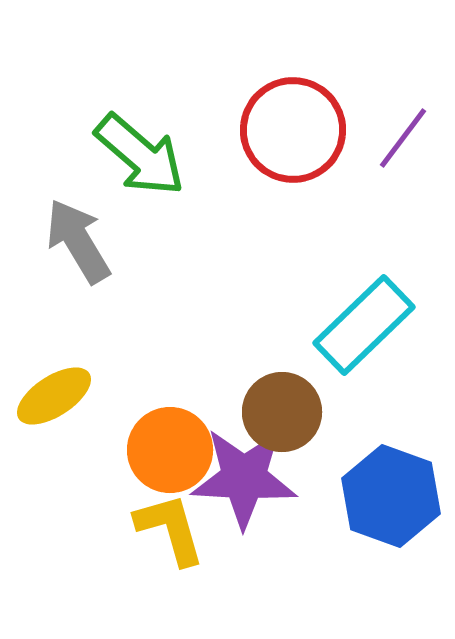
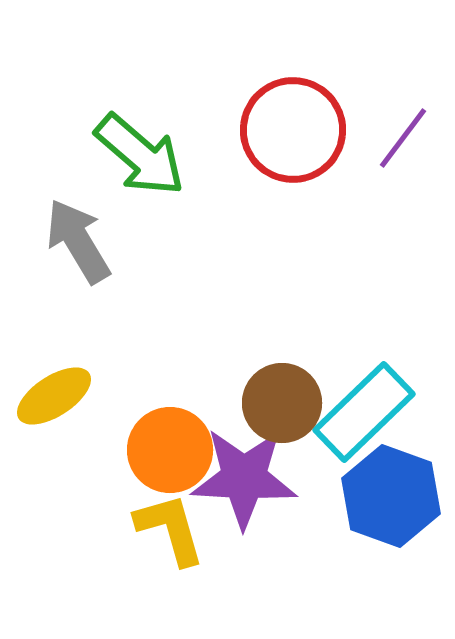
cyan rectangle: moved 87 px down
brown circle: moved 9 px up
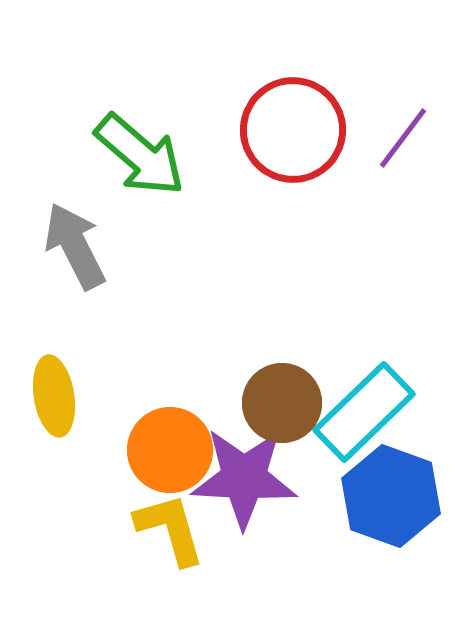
gray arrow: moved 3 px left, 5 px down; rotated 4 degrees clockwise
yellow ellipse: rotated 66 degrees counterclockwise
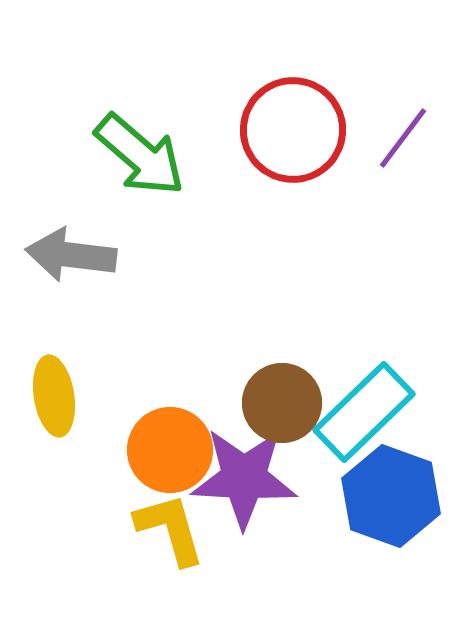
gray arrow: moved 4 px left, 9 px down; rotated 56 degrees counterclockwise
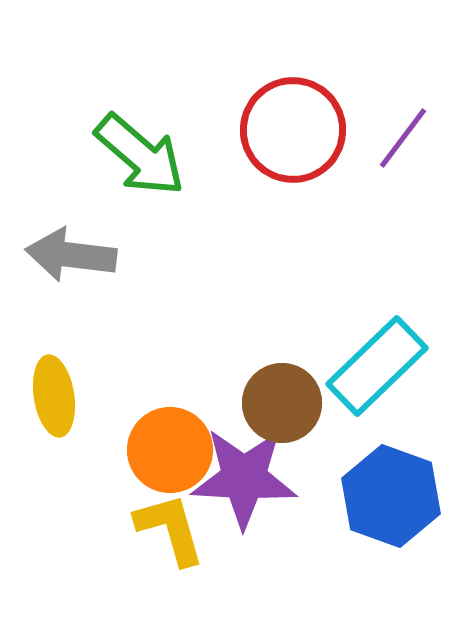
cyan rectangle: moved 13 px right, 46 px up
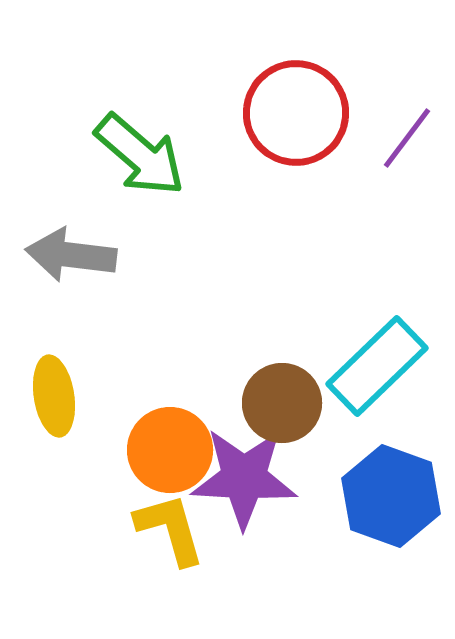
red circle: moved 3 px right, 17 px up
purple line: moved 4 px right
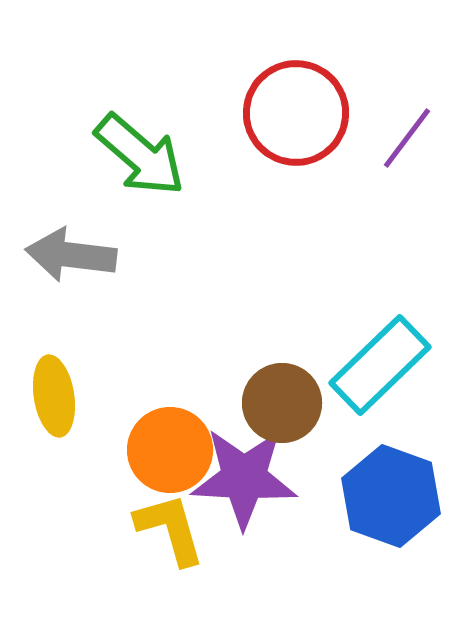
cyan rectangle: moved 3 px right, 1 px up
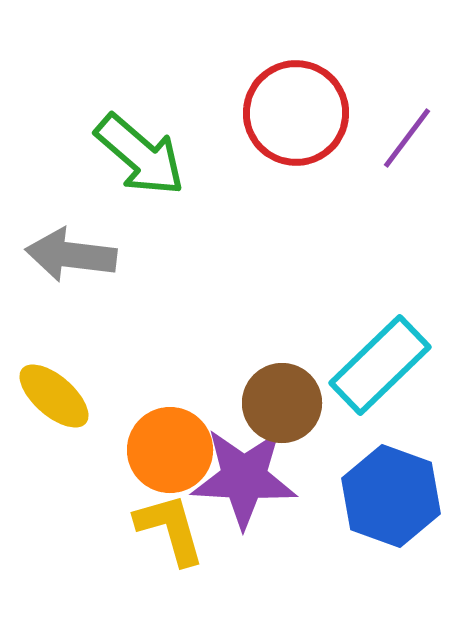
yellow ellipse: rotated 40 degrees counterclockwise
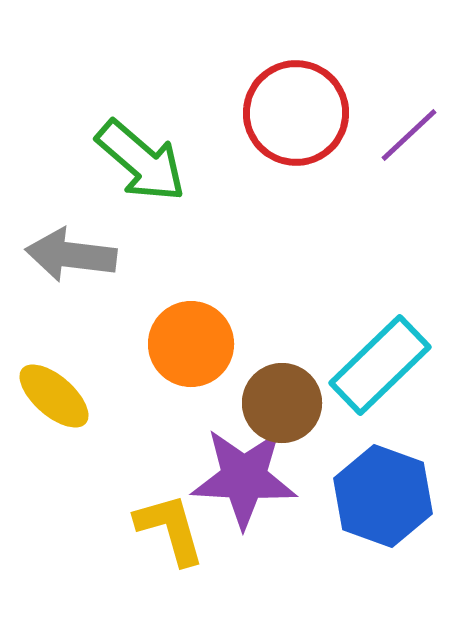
purple line: moved 2 px right, 3 px up; rotated 10 degrees clockwise
green arrow: moved 1 px right, 6 px down
orange circle: moved 21 px right, 106 px up
blue hexagon: moved 8 px left
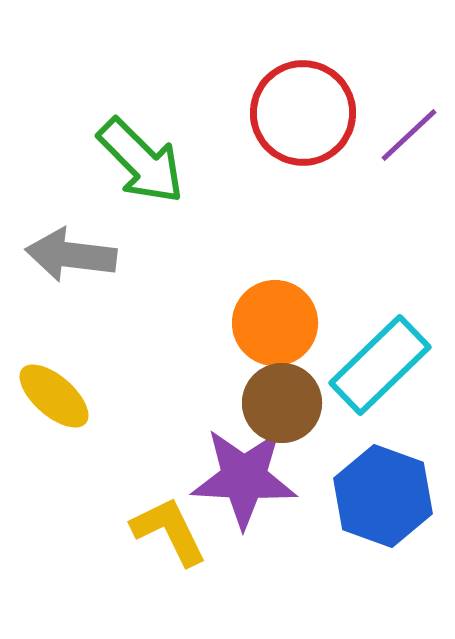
red circle: moved 7 px right
green arrow: rotated 4 degrees clockwise
orange circle: moved 84 px right, 21 px up
yellow L-shape: moved 1 px left, 2 px down; rotated 10 degrees counterclockwise
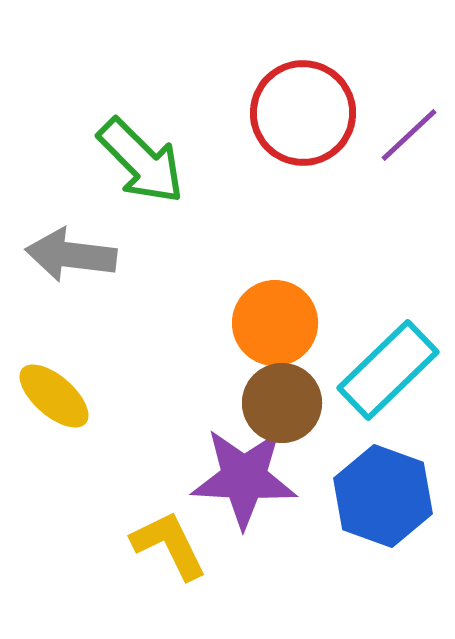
cyan rectangle: moved 8 px right, 5 px down
yellow L-shape: moved 14 px down
